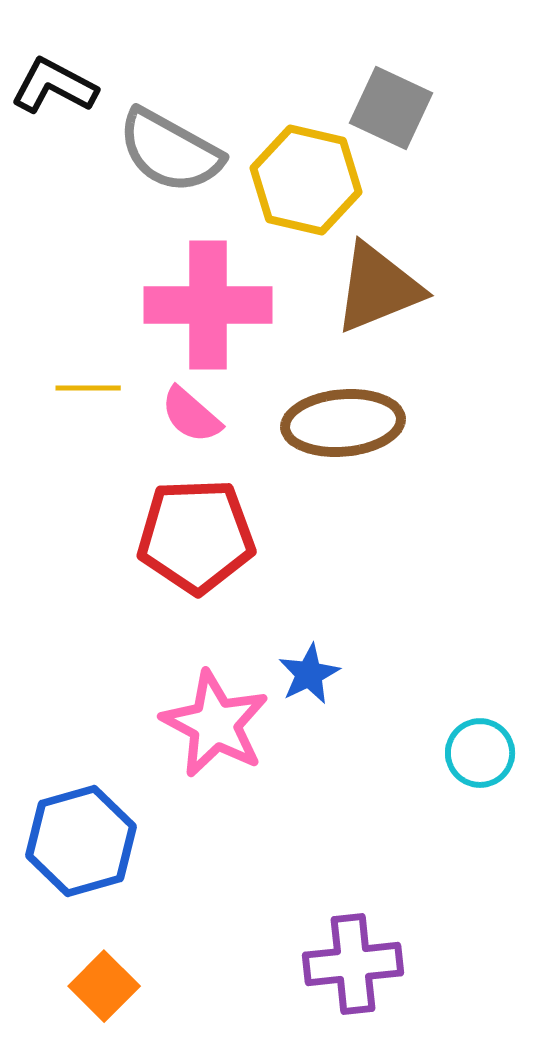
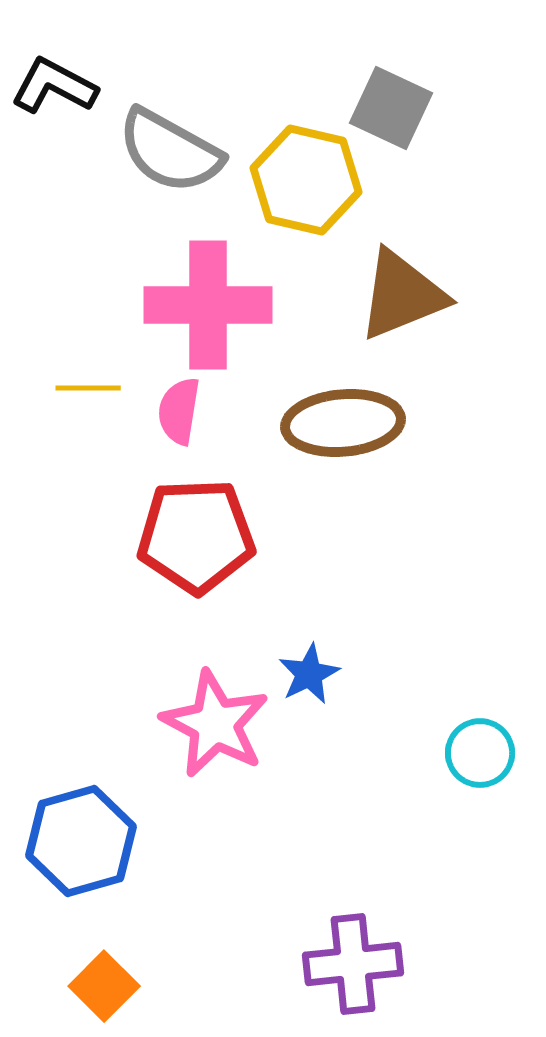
brown triangle: moved 24 px right, 7 px down
pink semicircle: moved 12 px left, 4 px up; rotated 58 degrees clockwise
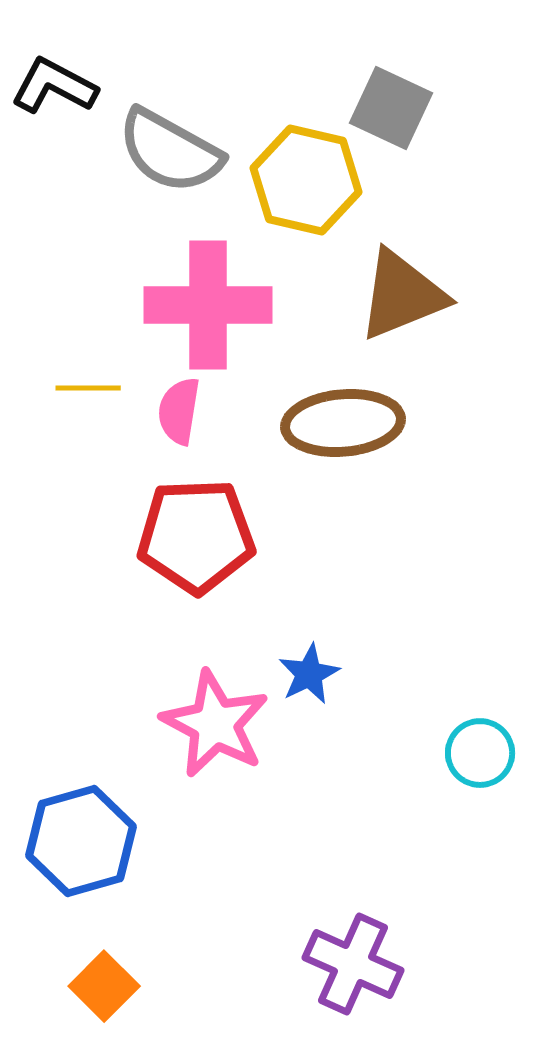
purple cross: rotated 30 degrees clockwise
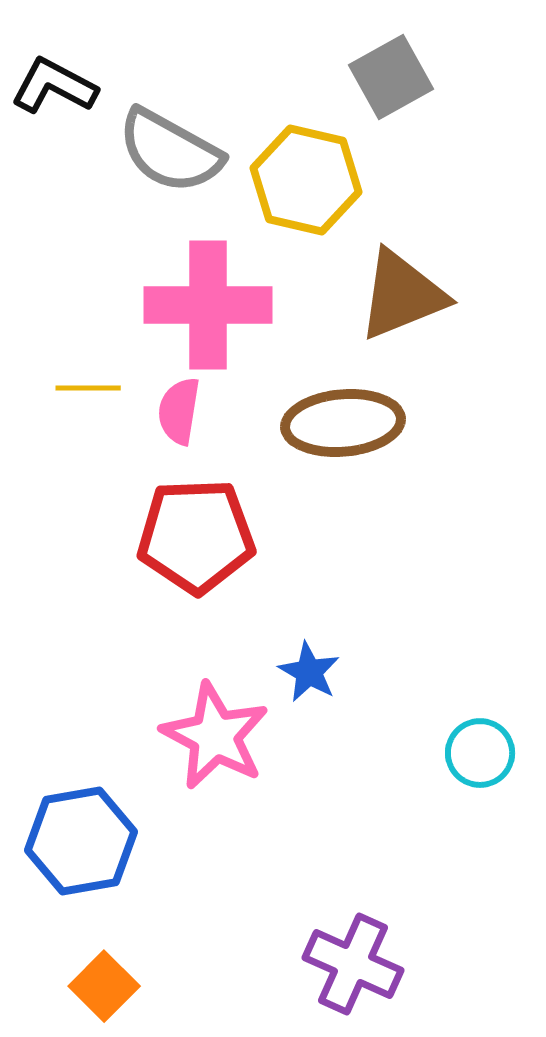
gray square: moved 31 px up; rotated 36 degrees clockwise
blue star: moved 2 px up; rotated 16 degrees counterclockwise
pink star: moved 12 px down
blue hexagon: rotated 6 degrees clockwise
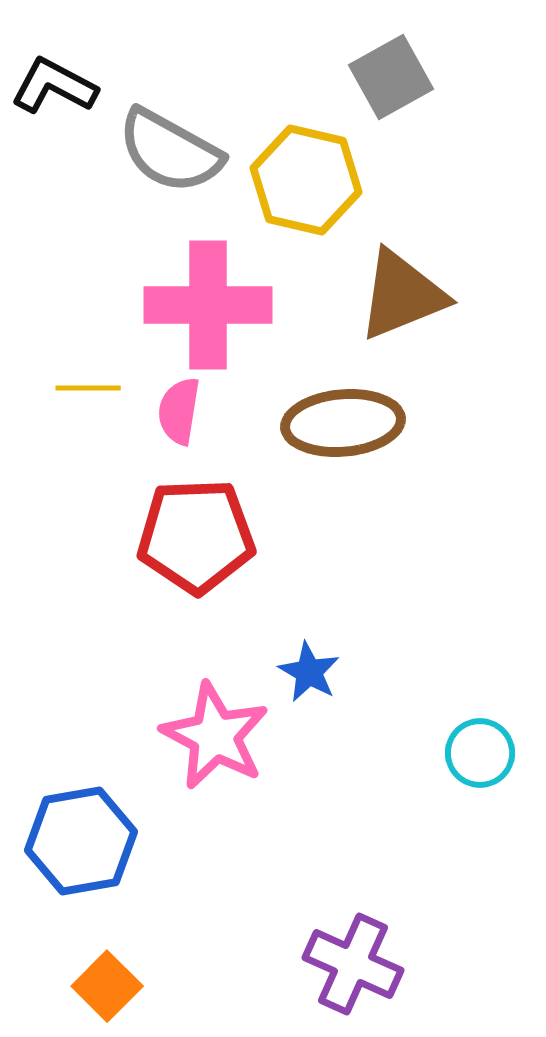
orange square: moved 3 px right
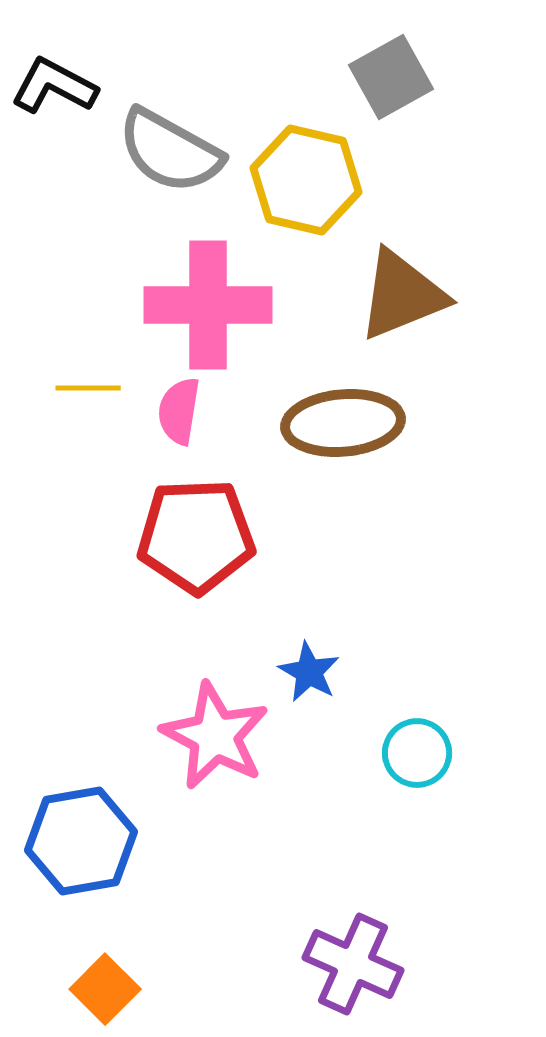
cyan circle: moved 63 px left
orange square: moved 2 px left, 3 px down
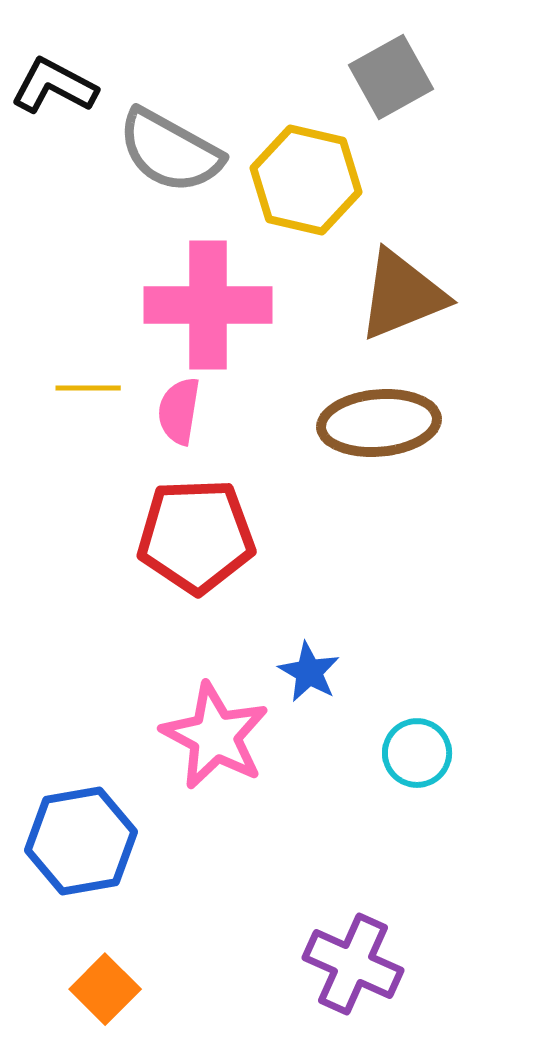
brown ellipse: moved 36 px right
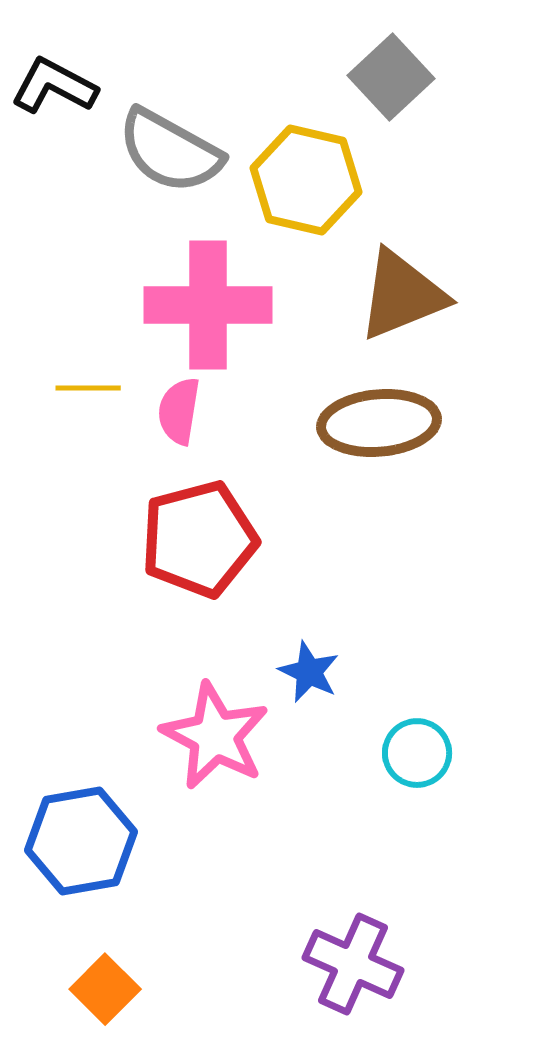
gray square: rotated 14 degrees counterclockwise
red pentagon: moved 3 px right, 3 px down; rotated 13 degrees counterclockwise
blue star: rotated 4 degrees counterclockwise
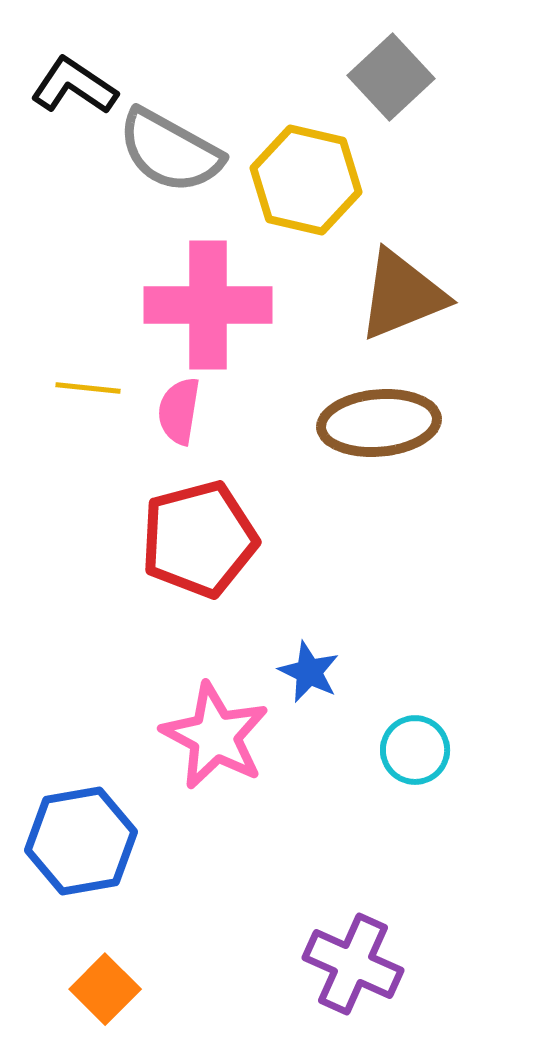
black L-shape: moved 20 px right; rotated 6 degrees clockwise
yellow line: rotated 6 degrees clockwise
cyan circle: moved 2 px left, 3 px up
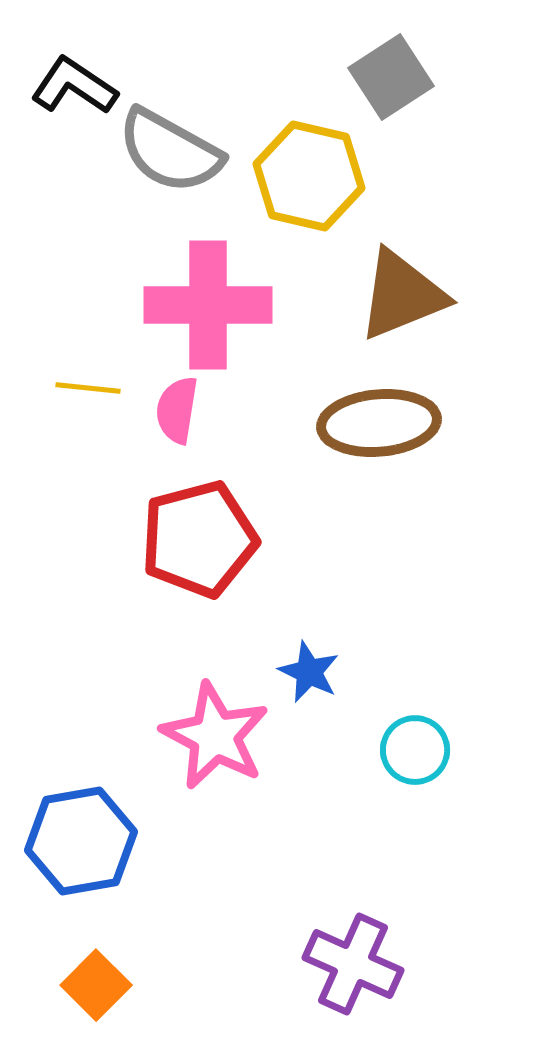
gray square: rotated 10 degrees clockwise
yellow hexagon: moved 3 px right, 4 px up
pink semicircle: moved 2 px left, 1 px up
orange square: moved 9 px left, 4 px up
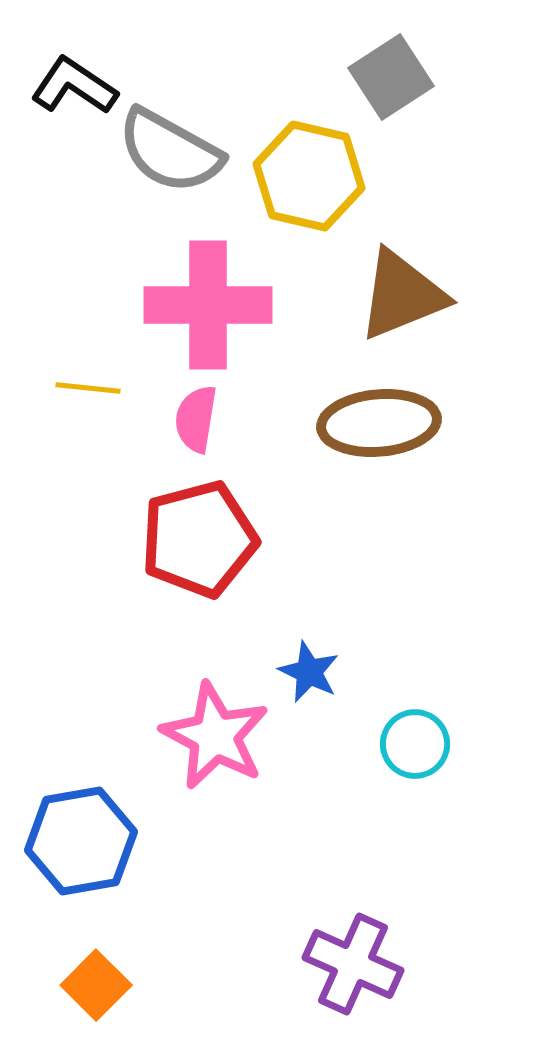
pink semicircle: moved 19 px right, 9 px down
cyan circle: moved 6 px up
